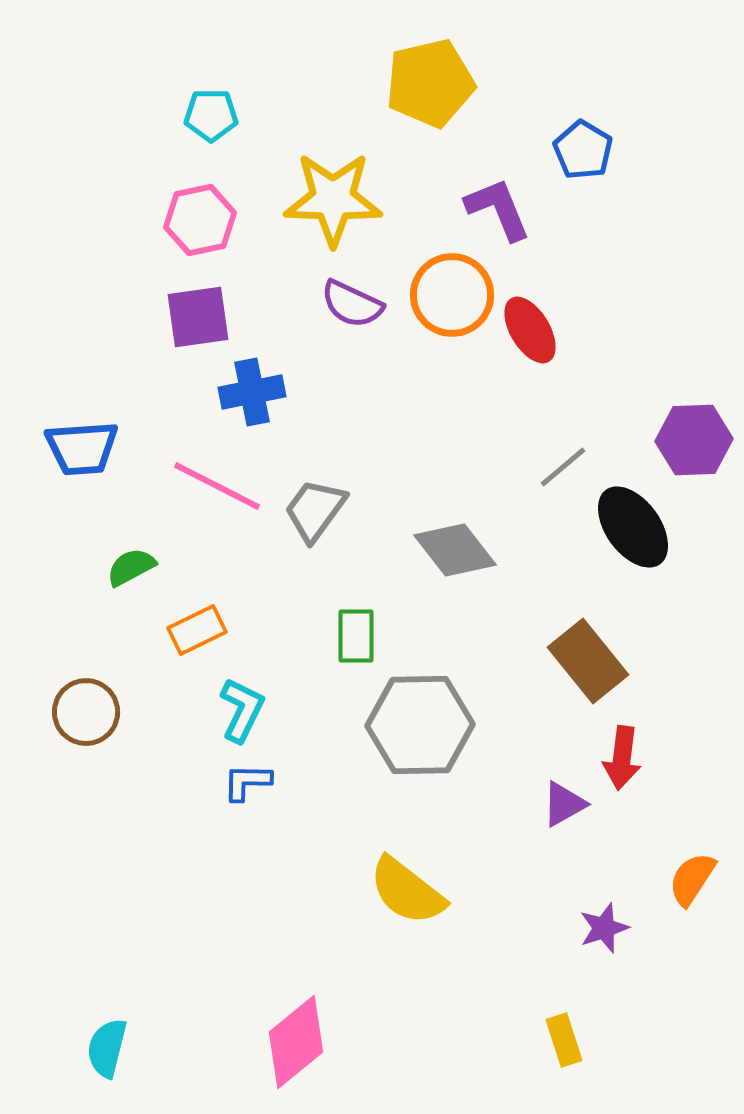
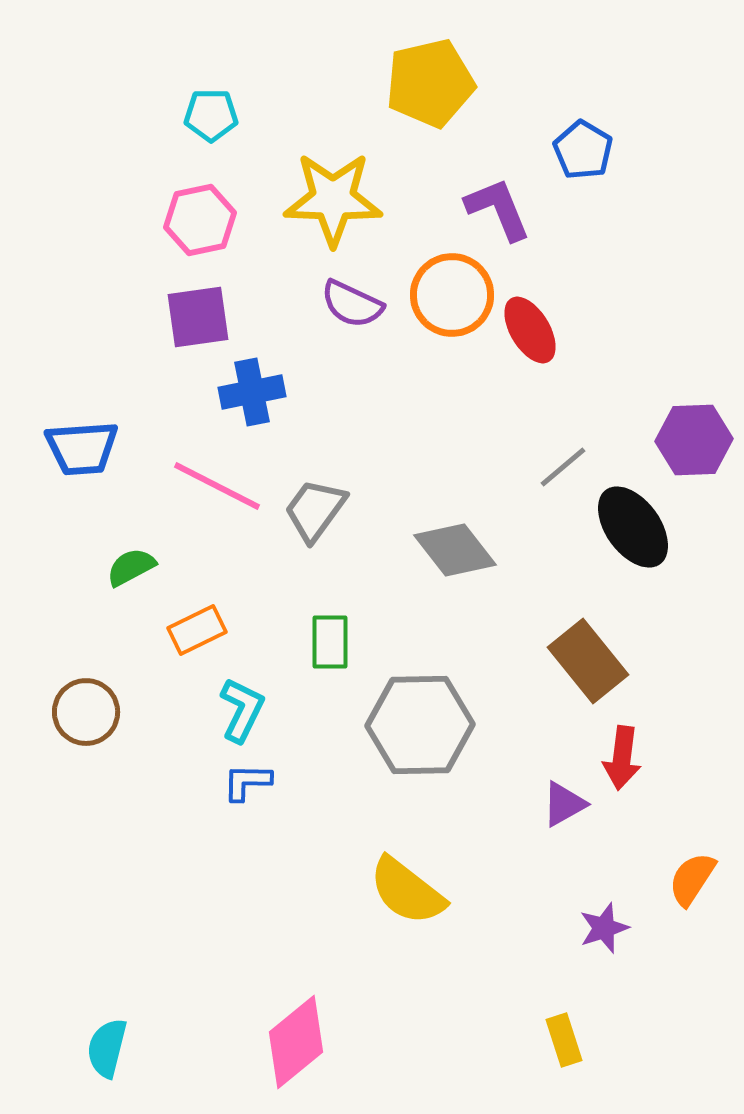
green rectangle: moved 26 px left, 6 px down
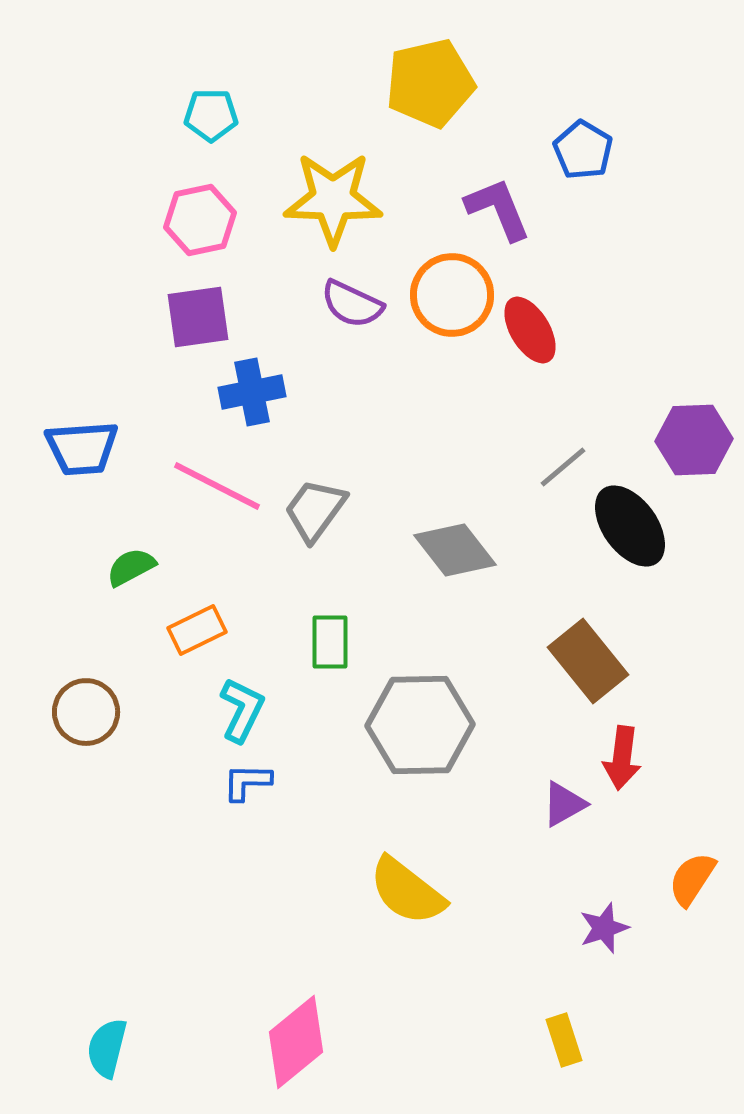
black ellipse: moved 3 px left, 1 px up
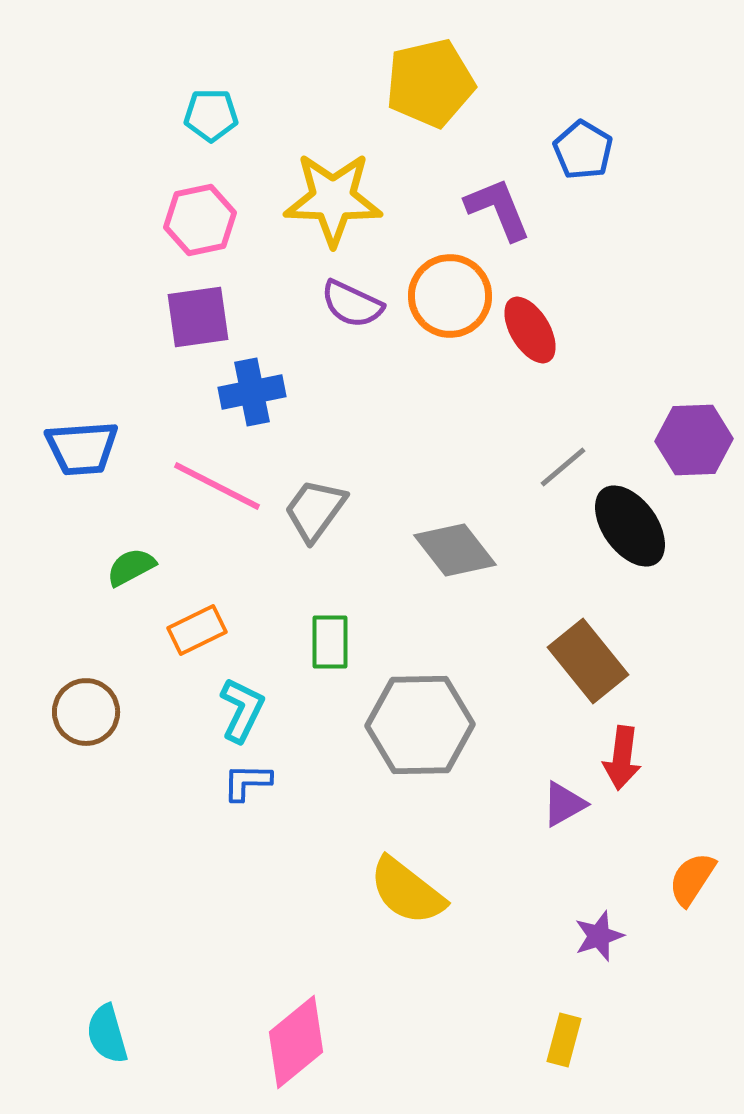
orange circle: moved 2 px left, 1 px down
purple star: moved 5 px left, 8 px down
yellow rectangle: rotated 33 degrees clockwise
cyan semicircle: moved 14 px up; rotated 30 degrees counterclockwise
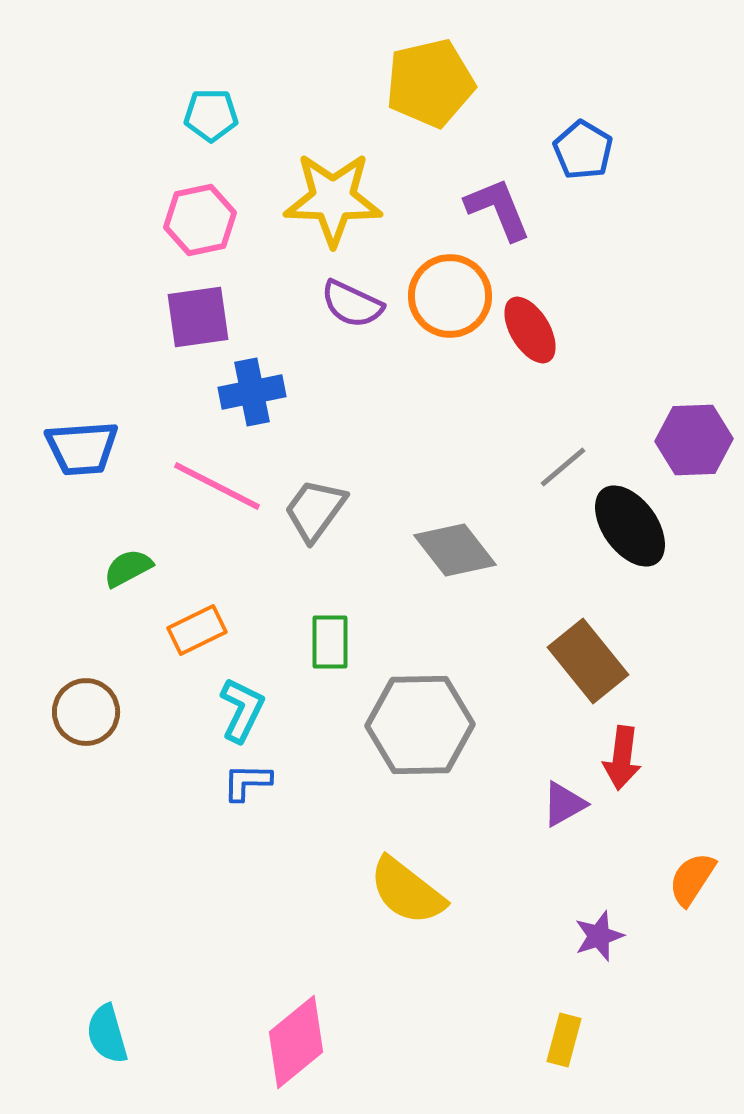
green semicircle: moved 3 px left, 1 px down
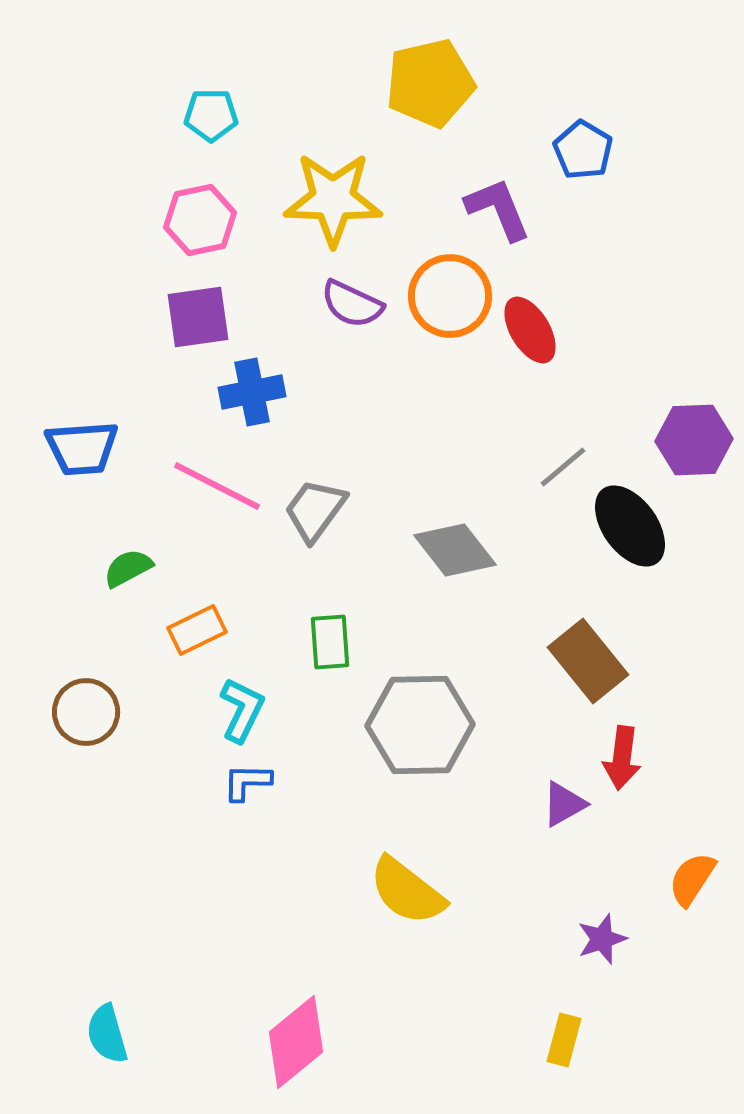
green rectangle: rotated 4 degrees counterclockwise
purple star: moved 3 px right, 3 px down
